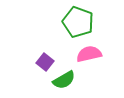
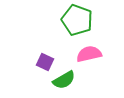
green pentagon: moved 1 px left, 2 px up
purple square: rotated 12 degrees counterclockwise
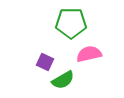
green pentagon: moved 6 px left, 3 px down; rotated 20 degrees counterclockwise
green semicircle: moved 1 px left
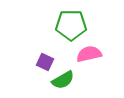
green pentagon: moved 2 px down
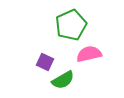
green pentagon: rotated 24 degrees counterclockwise
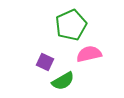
green semicircle: moved 1 px down
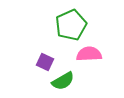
pink semicircle: rotated 10 degrees clockwise
